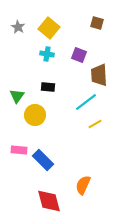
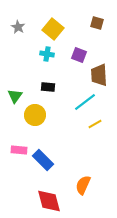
yellow square: moved 4 px right, 1 px down
green triangle: moved 2 px left
cyan line: moved 1 px left
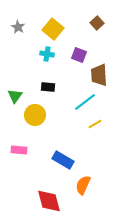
brown square: rotated 32 degrees clockwise
blue rectangle: moved 20 px right; rotated 15 degrees counterclockwise
